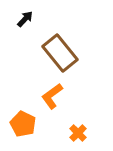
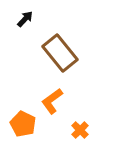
orange L-shape: moved 5 px down
orange cross: moved 2 px right, 3 px up
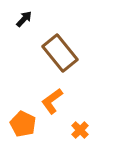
black arrow: moved 1 px left
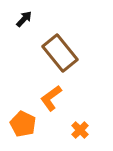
orange L-shape: moved 1 px left, 3 px up
